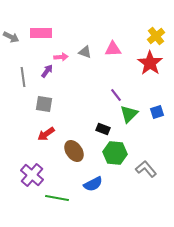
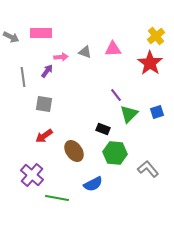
red arrow: moved 2 px left, 2 px down
gray L-shape: moved 2 px right
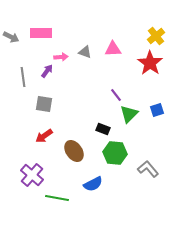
blue square: moved 2 px up
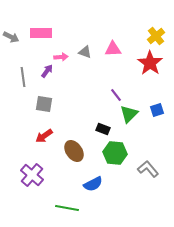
green line: moved 10 px right, 10 px down
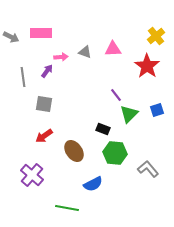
red star: moved 3 px left, 3 px down
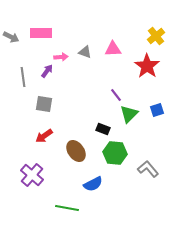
brown ellipse: moved 2 px right
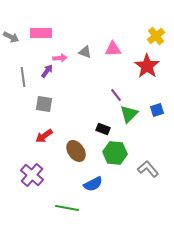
pink arrow: moved 1 px left, 1 px down
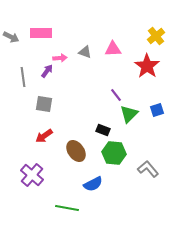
black rectangle: moved 1 px down
green hexagon: moved 1 px left
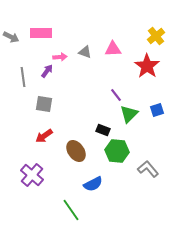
pink arrow: moved 1 px up
green hexagon: moved 3 px right, 2 px up
green line: moved 4 px right, 2 px down; rotated 45 degrees clockwise
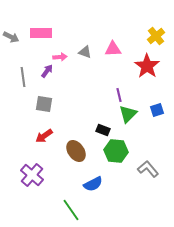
purple line: moved 3 px right; rotated 24 degrees clockwise
green triangle: moved 1 px left
green hexagon: moved 1 px left
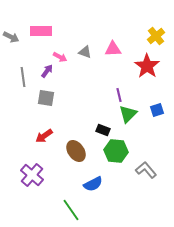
pink rectangle: moved 2 px up
pink arrow: rotated 32 degrees clockwise
gray square: moved 2 px right, 6 px up
gray L-shape: moved 2 px left, 1 px down
